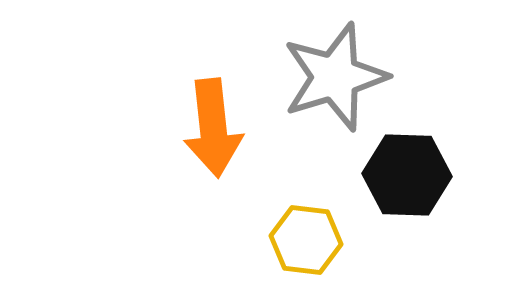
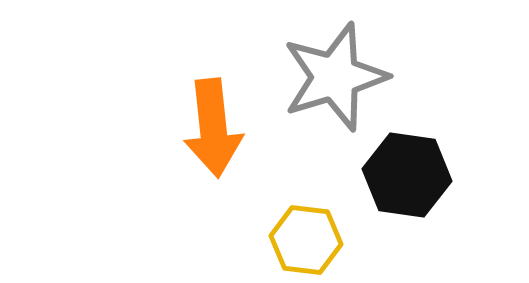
black hexagon: rotated 6 degrees clockwise
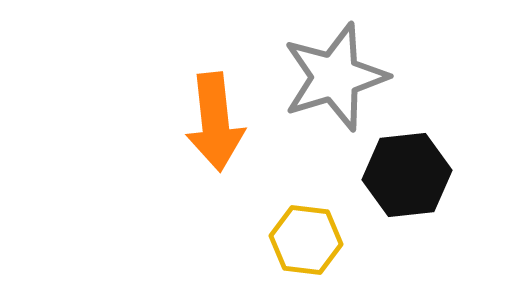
orange arrow: moved 2 px right, 6 px up
black hexagon: rotated 14 degrees counterclockwise
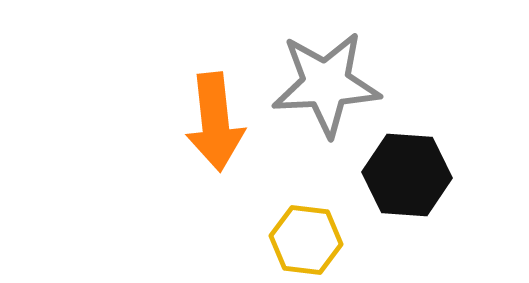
gray star: moved 9 px left, 7 px down; rotated 14 degrees clockwise
black hexagon: rotated 10 degrees clockwise
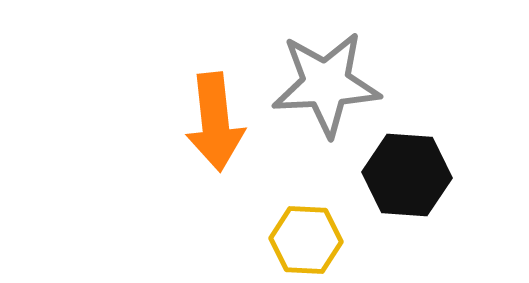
yellow hexagon: rotated 4 degrees counterclockwise
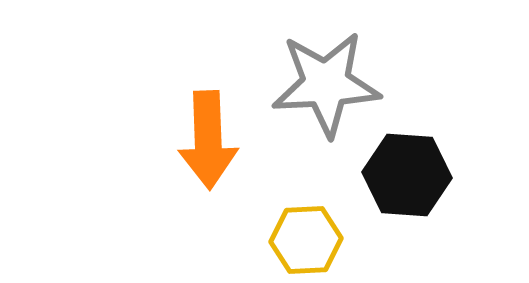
orange arrow: moved 7 px left, 18 px down; rotated 4 degrees clockwise
yellow hexagon: rotated 6 degrees counterclockwise
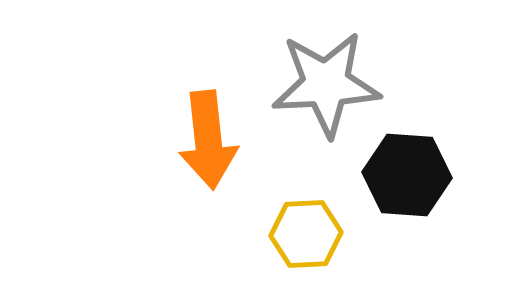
orange arrow: rotated 4 degrees counterclockwise
yellow hexagon: moved 6 px up
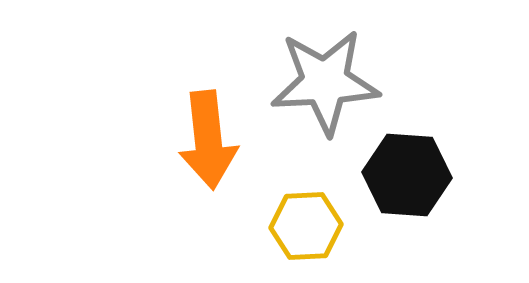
gray star: moved 1 px left, 2 px up
yellow hexagon: moved 8 px up
